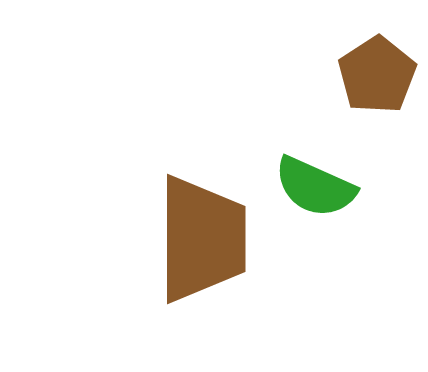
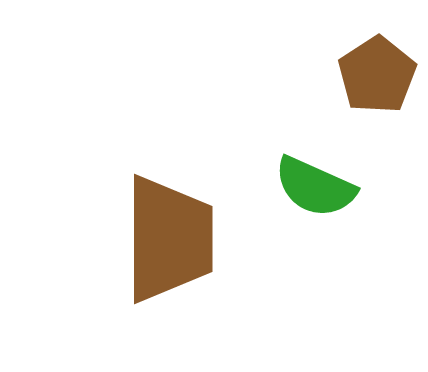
brown trapezoid: moved 33 px left
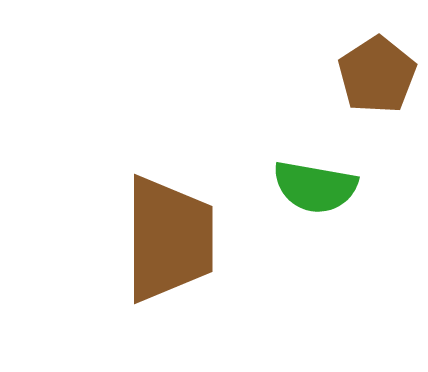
green semicircle: rotated 14 degrees counterclockwise
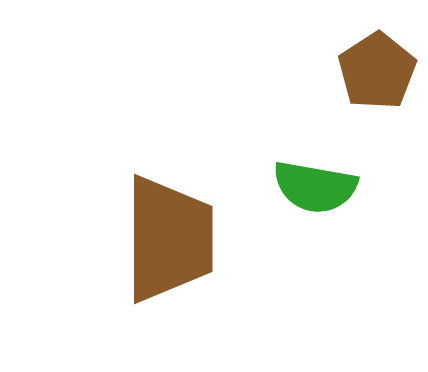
brown pentagon: moved 4 px up
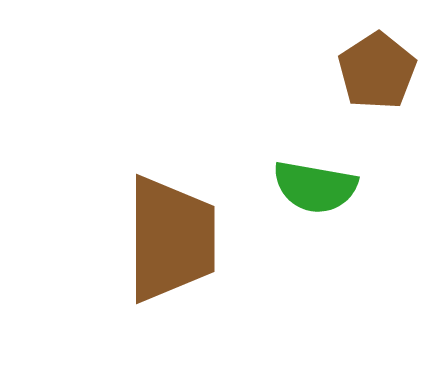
brown trapezoid: moved 2 px right
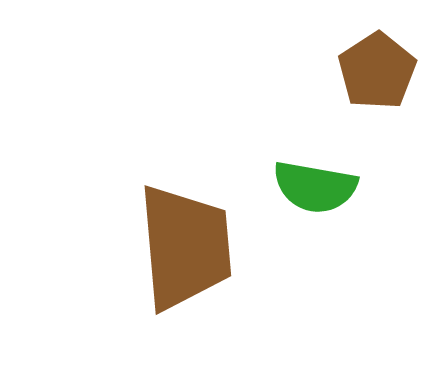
brown trapezoid: moved 14 px right, 8 px down; rotated 5 degrees counterclockwise
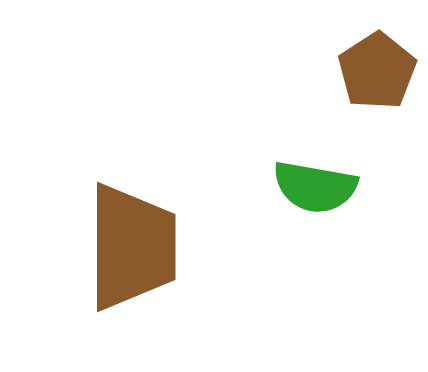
brown trapezoid: moved 53 px left; rotated 5 degrees clockwise
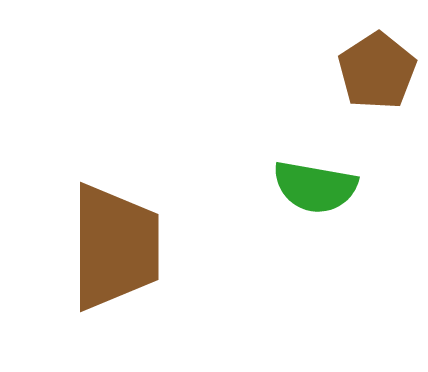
brown trapezoid: moved 17 px left
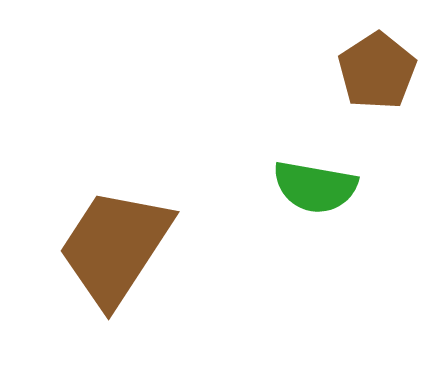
brown trapezoid: rotated 147 degrees counterclockwise
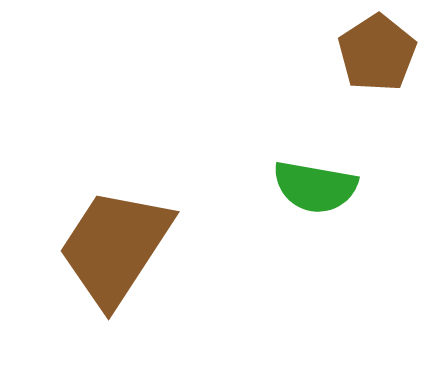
brown pentagon: moved 18 px up
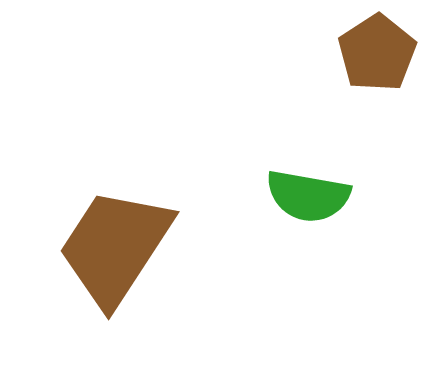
green semicircle: moved 7 px left, 9 px down
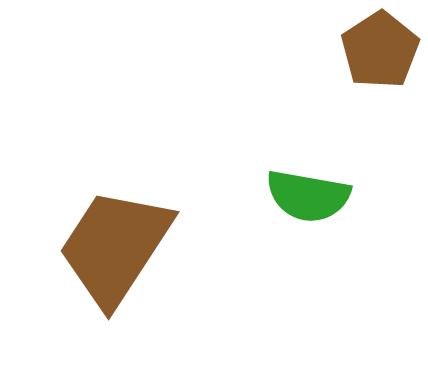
brown pentagon: moved 3 px right, 3 px up
